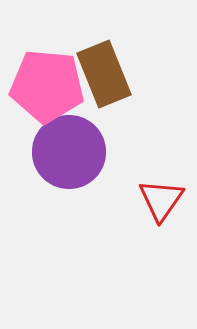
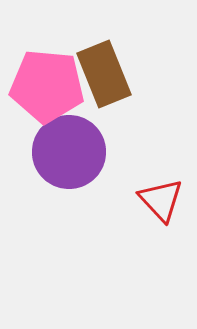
red triangle: rotated 18 degrees counterclockwise
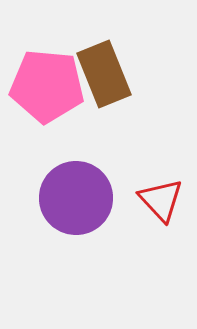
purple circle: moved 7 px right, 46 px down
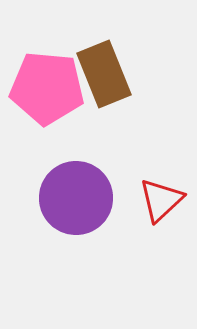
pink pentagon: moved 2 px down
red triangle: rotated 30 degrees clockwise
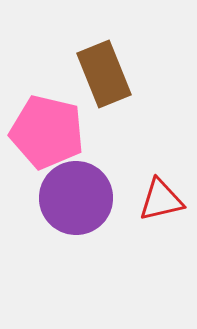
pink pentagon: moved 44 px down; rotated 8 degrees clockwise
red triangle: rotated 30 degrees clockwise
